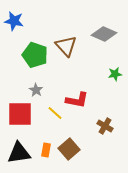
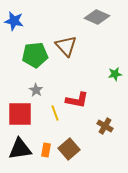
gray diamond: moved 7 px left, 17 px up
green pentagon: rotated 25 degrees counterclockwise
yellow line: rotated 28 degrees clockwise
black triangle: moved 1 px right, 4 px up
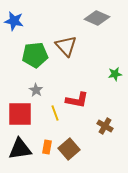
gray diamond: moved 1 px down
orange rectangle: moved 1 px right, 3 px up
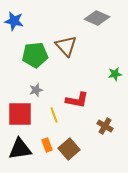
gray star: rotated 24 degrees clockwise
yellow line: moved 1 px left, 2 px down
orange rectangle: moved 2 px up; rotated 32 degrees counterclockwise
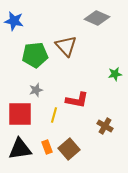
yellow line: rotated 35 degrees clockwise
orange rectangle: moved 2 px down
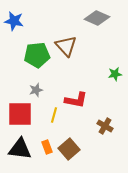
green pentagon: moved 2 px right
red L-shape: moved 1 px left
black triangle: rotated 15 degrees clockwise
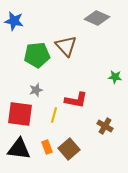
green star: moved 3 px down; rotated 16 degrees clockwise
red square: rotated 8 degrees clockwise
black triangle: moved 1 px left
